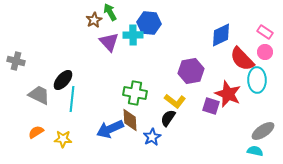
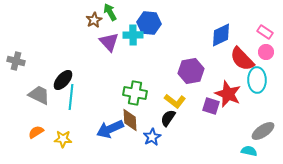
pink circle: moved 1 px right
cyan line: moved 1 px left, 2 px up
cyan semicircle: moved 6 px left
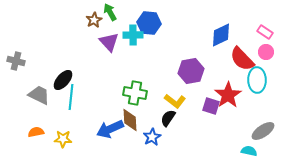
red star: moved 1 px down; rotated 16 degrees clockwise
orange semicircle: rotated 21 degrees clockwise
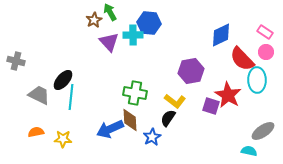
red star: rotated 8 degrees counterclockwise
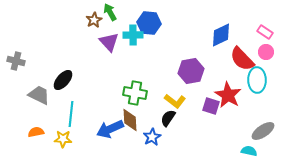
cyan line: moved 17 px down
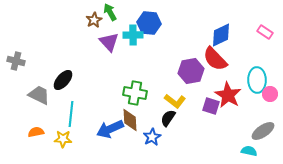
pink circle: moved 4 px right, 42 px down
red semicircle: moved 27 px left
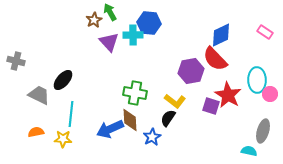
gray ellipse: rotated 40 degrees counterclockwise
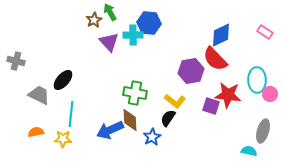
red star: rotated 24 degrees counterclockwise
blue arrow: moved 1 px down
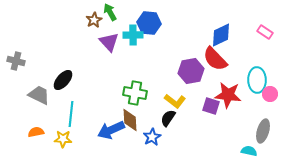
blue arrow: moved 1 px right
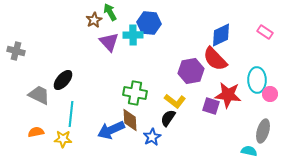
gray cross: moved 10 px up
